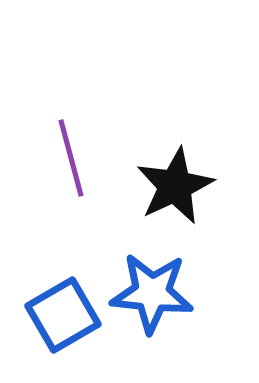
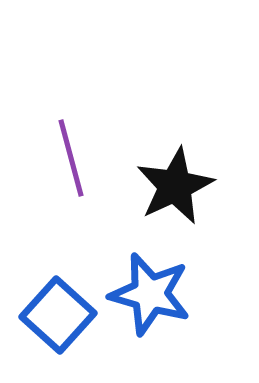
blue star: moved 2 px left, 1 px down; rotated 10 degrees clockwise
blue square: moved 5 px left; rotated 18 degrees counterclockwise
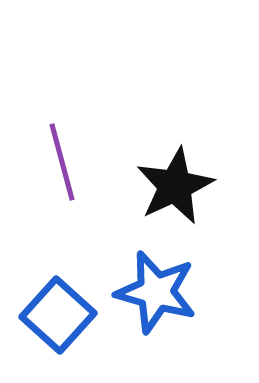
purple line: moved 9 px left, 4 px down
blue star: moved 6 px right, 2 px up
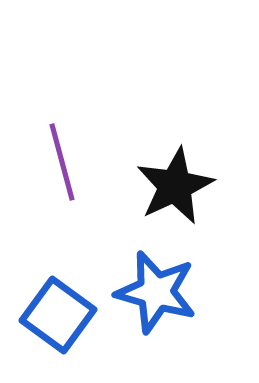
blue square: rotated 6 degrees counterclockwise
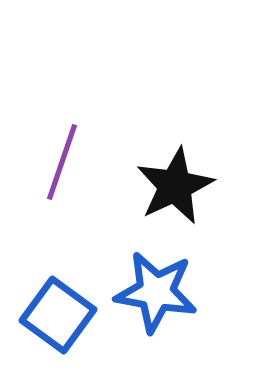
purple line: rotated 34 degrees clockwise
blue star: rotated 6 degrees counterclockwise
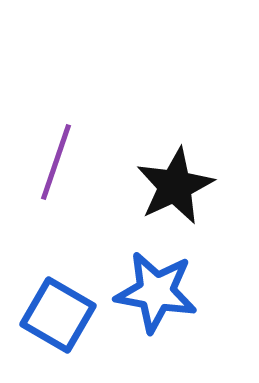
purple line: moved 6 px left
blue square: rotated 6 degrees counterclockwise
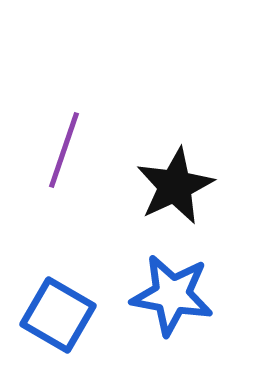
purple line: moved 8 px right, 12 px up
blue star: moved 16 px right, 3 px down
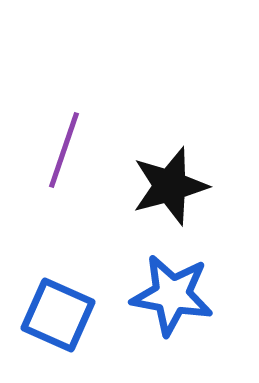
black star: moved 5 px left; rotated 10 degrees clockwise
blue square: rotated 6 degrees counterclockwise
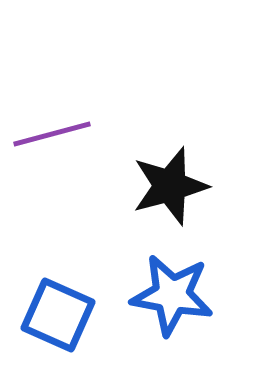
purple line: moved 12 px left, 16 px up; rotated 56 degrees clockwise
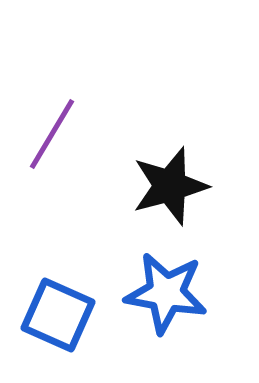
purple line: rotated 44 degrees counterclockwise
blue star: moved 6 px left, 2 px up
